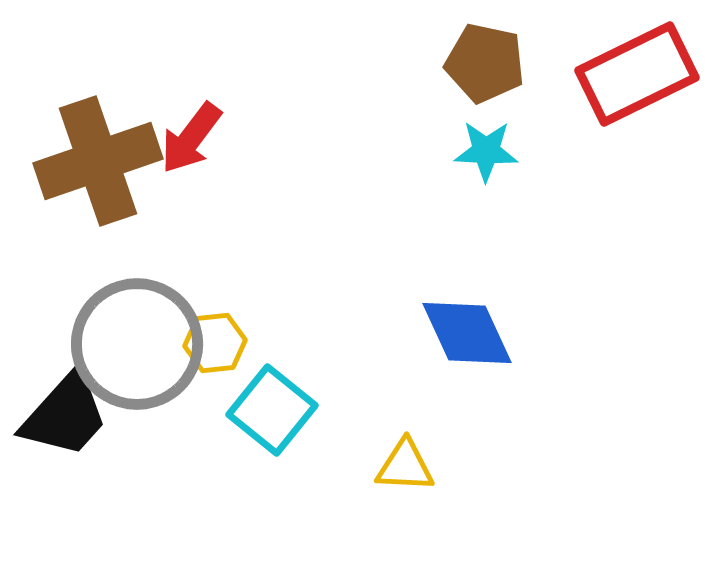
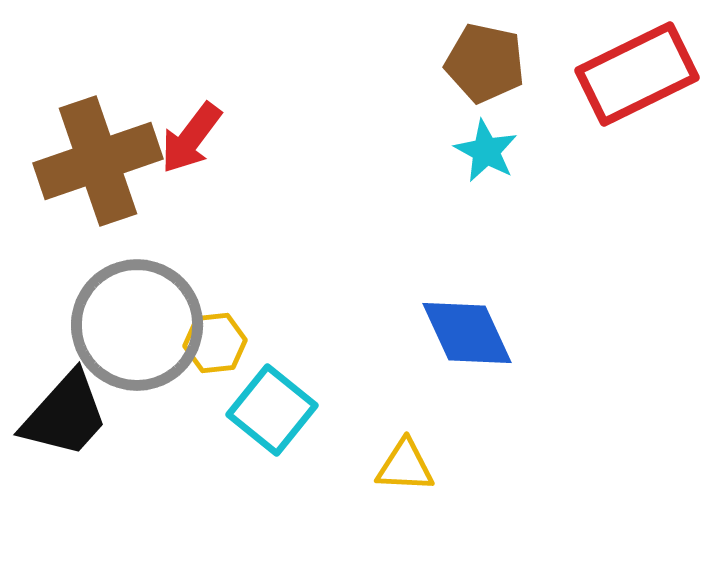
cyan star: rotated 26 degrees clockwise
gray circle: moved 19 px up
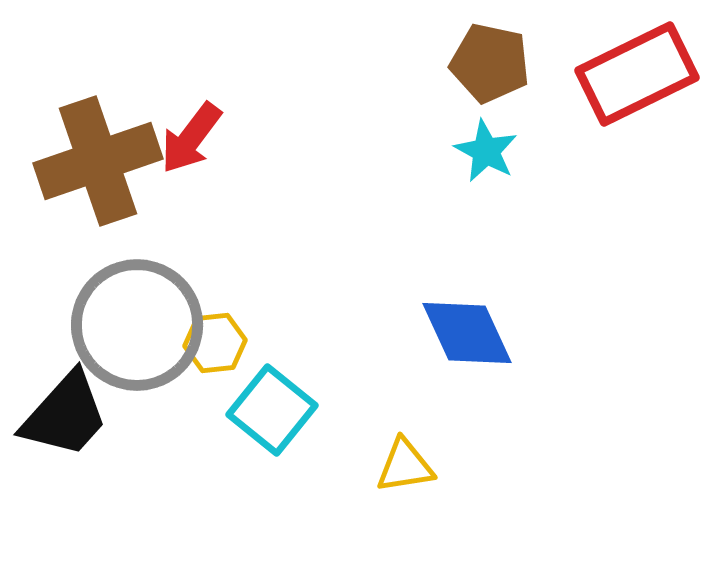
brown pentagon: moved 5 px right
yellow triangle: rotated 12 degrees counterclockwise
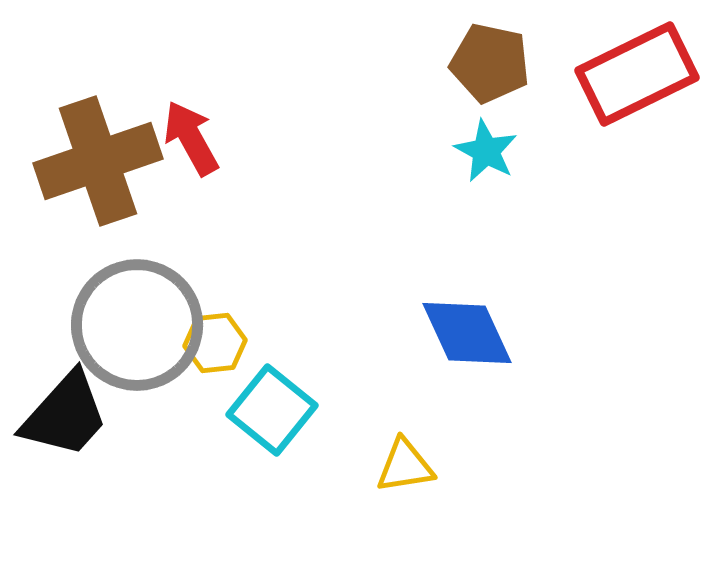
red arrow: rotated 114 degrees clockwise
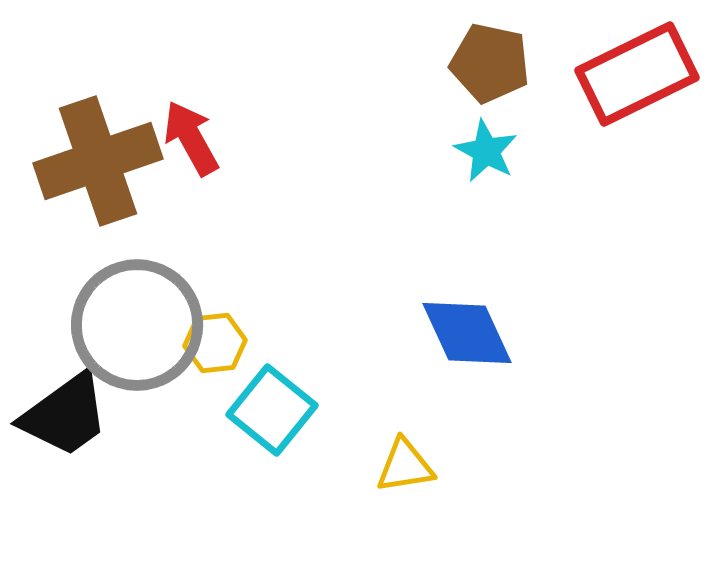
black trapezoid: rotated 12 degrees clockwise
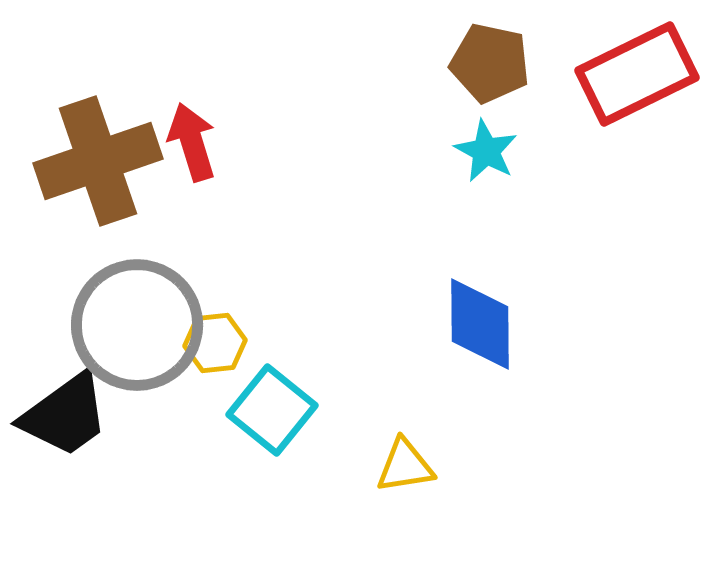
red arrow: moved 1 px right, 4 px down; rotated 12 degrees clockwise
blue diamond: moved 13 px right, 9 px up; rotated 24 degrees clockwise
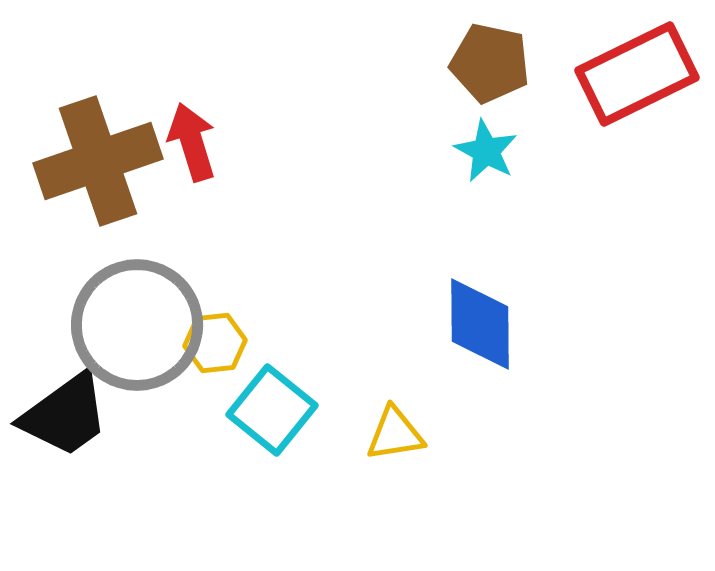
yellow triangle: moved 10 px left, 32 px up
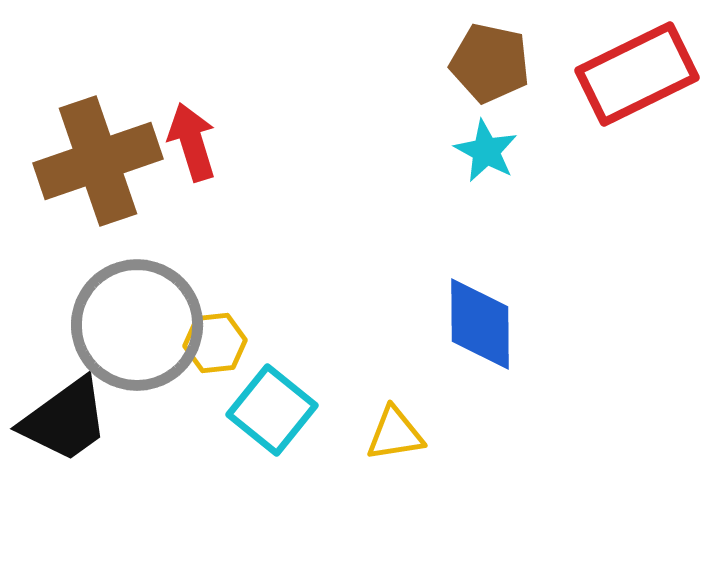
black trapezoid: moved 5 px down
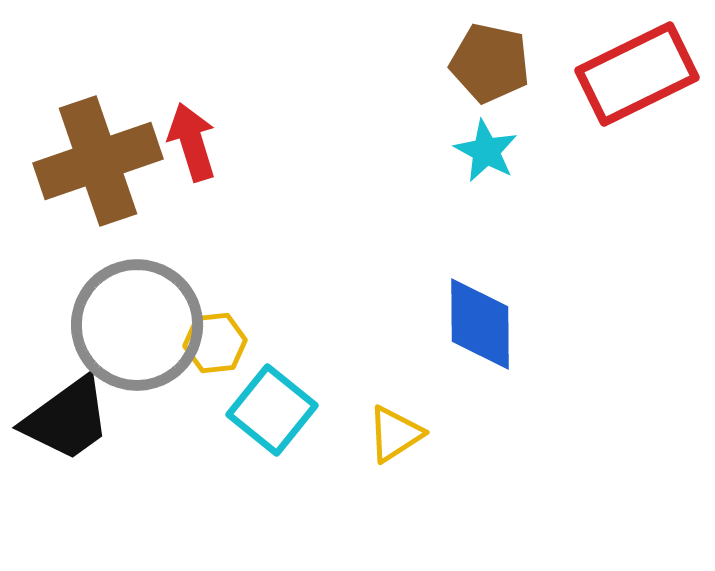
black trapezoid: moved 2 px right, 1 px up
yellow triangle: rotated 24 degrees counterclockwise
